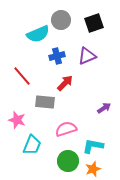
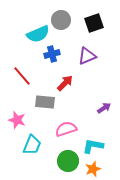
blue cross: moved 5 px left, 2 px up
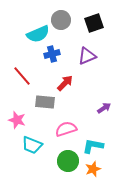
cyan trapezoid: rotated 90 degrees clockwise
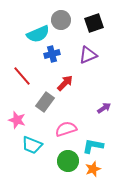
purple triangle: moved 1 px right, 1 px up
gray rectangle: rotated 60 degrees counterclockwise
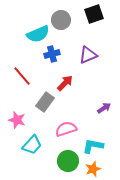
black square: moved 9 px up
cyan trapezoid: rotated 70 degrees counterclockwise
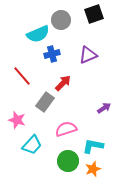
red arrow: moved 2 px left
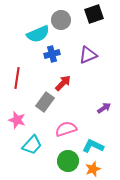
red line: moved 5 px left, 2 px down; rotated 50 degrees clockwise
cyan L-shape: rotated 15 degrees clockwise
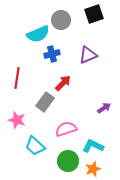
cyan trapezoid: moved 3 px right, 1 px down; rotated 90 degrees clockwise
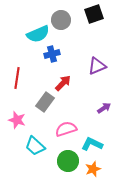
purple triangle: moved 9 px right, 11 px down
cyan L-shape: moved 1 px left, 2 px up
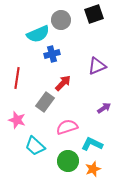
pink semicircle: moved 1 px right, 2 px up
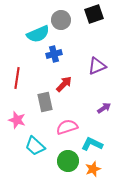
blue cross: moved 2 px right
red arrow: moved 1 px right, 1 px down
gray rectangle: rotated 48 degrees counterclockwise
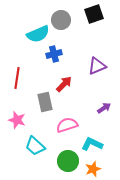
pink semicircle: moved 2 px up
